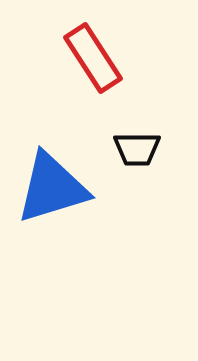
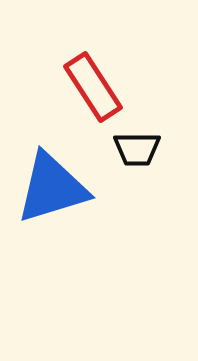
red rectangle: moved 29 px down
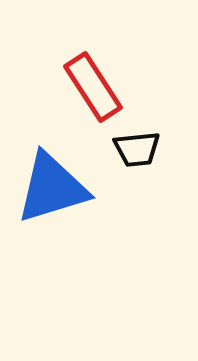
black trapezoid: rotated 6 degrees counterclockwise
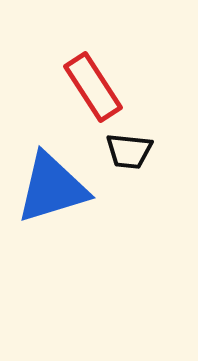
black trapezoid: moved 8 px left, 2 px down; rotated 12 degrees clockwise
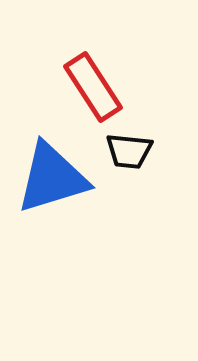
blue triangle: moved 10 px up
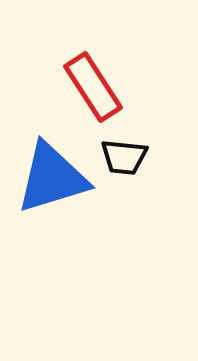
black trapezoid: moved 5 px left, 6 px down
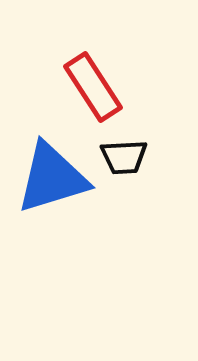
black trapezoid: rotated 9 degrees counterclockwise
